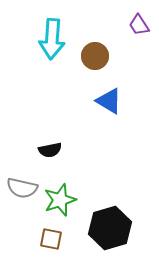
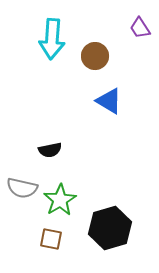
purple trapezoid: moved 1 px right, 3 px down
green star: rotated 12 degrees counterclockwise
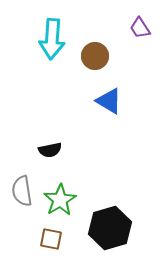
gray semicircle: moved 3 px down; rotated 68 degrees clockwise
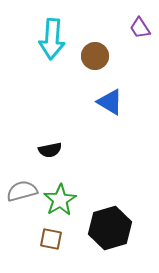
blue triangle: moved 1 px right, 1 px down
gray semicircle: rotated 84 degrees clockwise
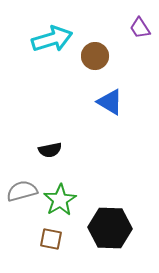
cyan arrow: rotated 111 degrees counterclockwise
black hexagon: rotated 18 degrees clockwise
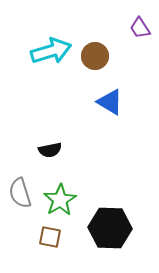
cyan arrow: moved 1 px left, 12 px down
gray semicircle: moved 2 px left, 2 px down; rotated 92 degrees counterclockwise
brown square: moved 1 px left, 2 px up
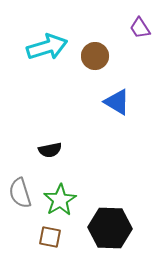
cyan arrow: moved 4 px left, 4 px up
blue triangle: moved 7 px right
